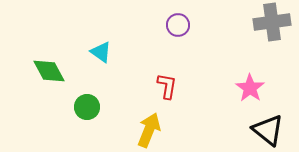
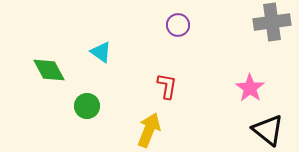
green diamond: moved 1 px up
green circle: moved 1 px up
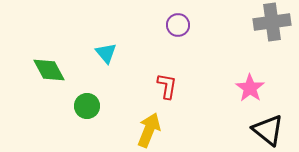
cyan triangle: moved 5 px right, 1 px down; rotated 15 degrees clockwise
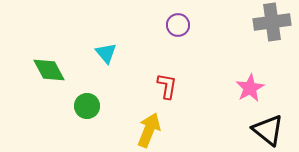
pink star: rotated 8 degrees clockwise
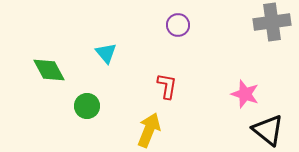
pink star: moved 5 px left, 6 px down; rotated 24 degrees counterclockwise
